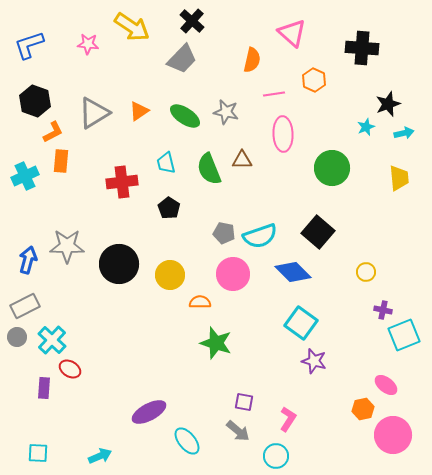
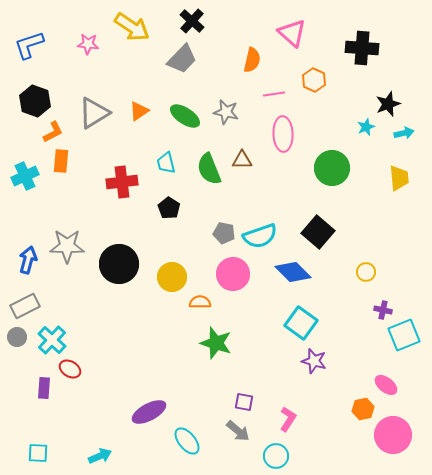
yellow circle at (170, 275): moved 2 px right, 2 px down
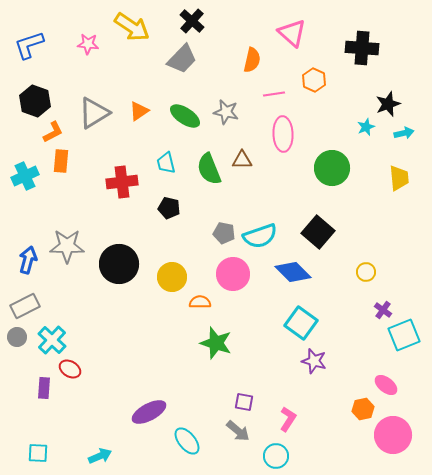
black pentagon at (169, 208): rotated 20 degrees counterclockwise
purple cross at (383, 310): rotated 24 degrees clockwise
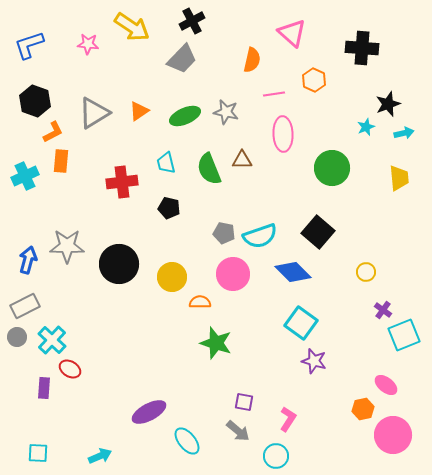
black cross at (192, 21): rotated 20 degrees clockwise
green ellipse at (185, 116): rotated 56 degrees counterclockwise
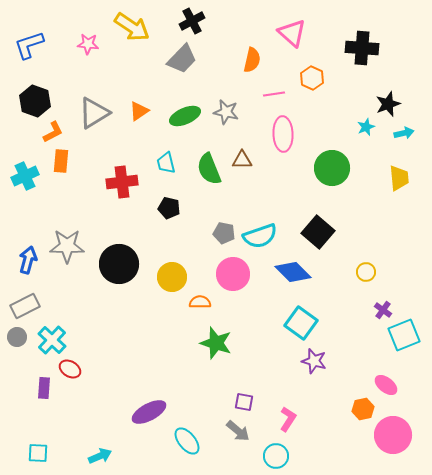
orange hexagon at (314, 80): moved 2 px left, 2 px up
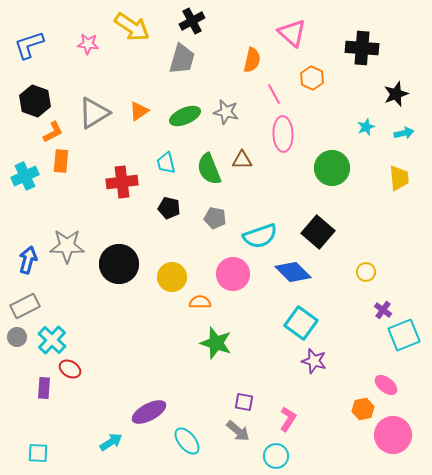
gray trapezoid at (182, 59): rotated 28 degrees counterclockwise
pink line at (274, 94): rotated 70 degrees clockwise
black star at (388, 104): moved 8 px right, 10 px up
gray pentagon at (224, 233): moved 9 px left, 15 px up
cyan arrow at (100, 456): moved 11 px right, 14 px up; rotated 10 degrees counterclockwise
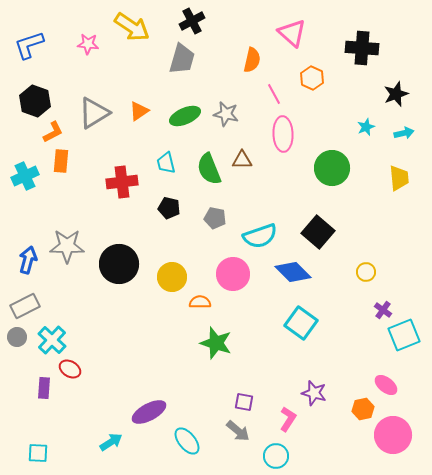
gray star at (226, 112): moved 2 px down
purple star at (314, 361): moved 32 px down
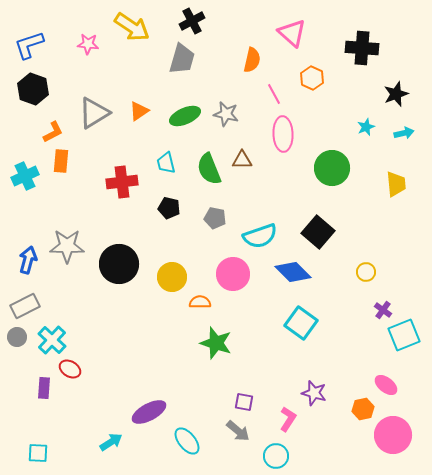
black hexagon at (35, 101): moved 2 px left, 12 px up
yellow trapezoid at (399, 178): moved 3 px left, 6 px down
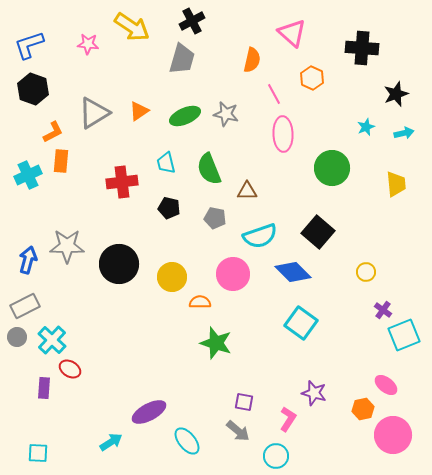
brown triangle at (242, 160): moved 5 px right, 31 px down
cyan cross at (25, 176): moved 3 px right, 1 px up
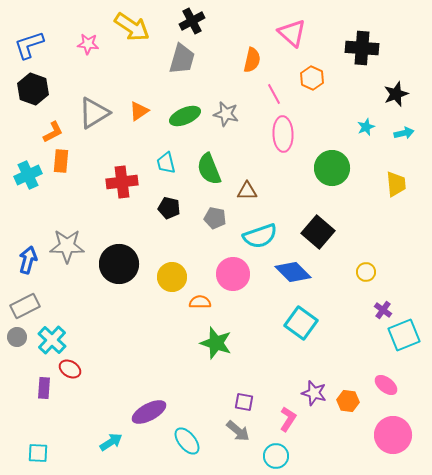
orange hexagon at (363, 409): moved 15 px left, 8 px up; rotated 20 degrees clockwise
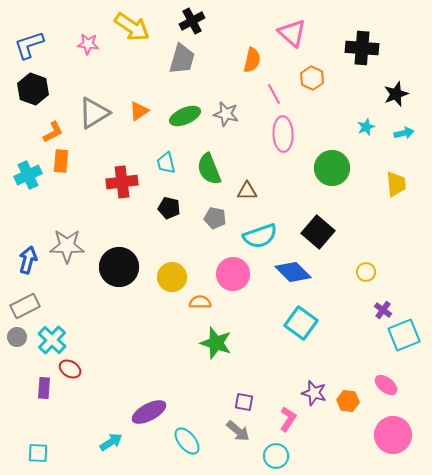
black circle at (119, 264): moved 3 px down
